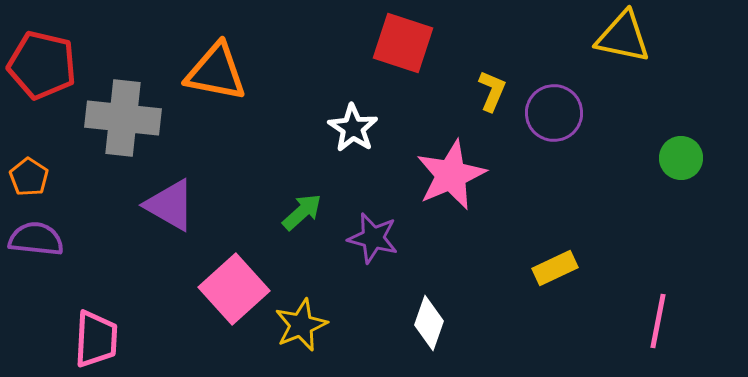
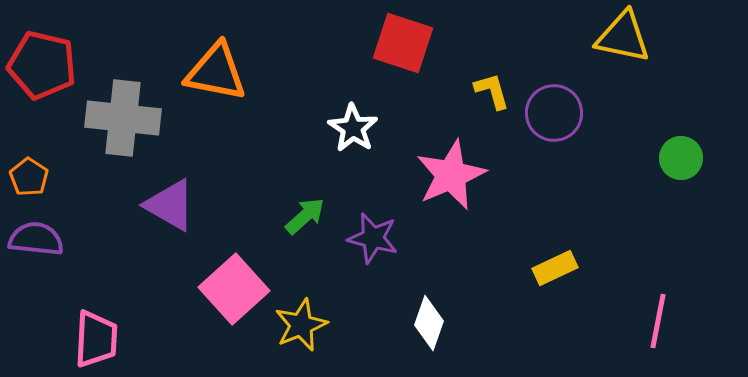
yellow L-shape: rotated 39 degrees counterclockwise
green arrow: moved 3 px right, 4 px down
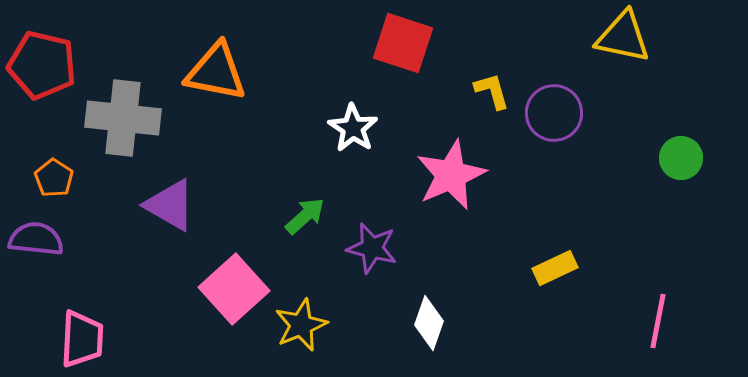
orange pentagon: moved 25 px right, 1 px down
purple star: moved 1 px left, 10 px down
pink trapezoid: moved 14 px left
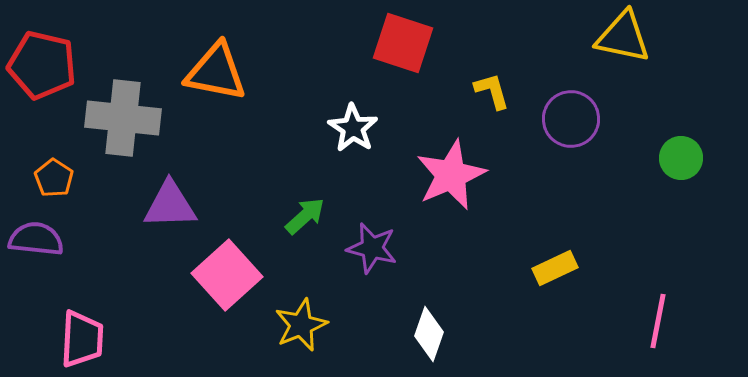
purple circle: moved 17 px right, 6 px down
purple triangle: rotated 32 degrees counterclockwise
pink square: moved 7 px left, 14 px up
white diamond: moved 11 px down
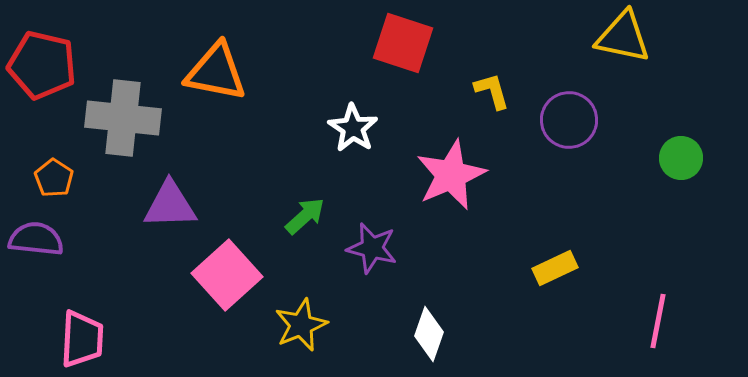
purple circle: moved 2 px left, 1 px down
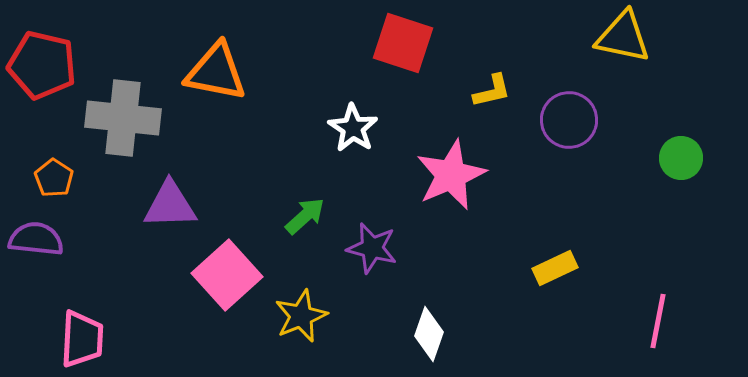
yellow L-shape: rotated 93 degrees clockwise
yellow star: moved 9 px up
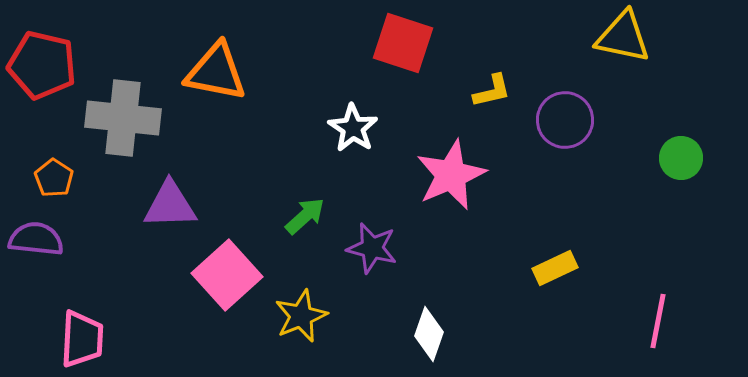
purple circle: moved 4 px left
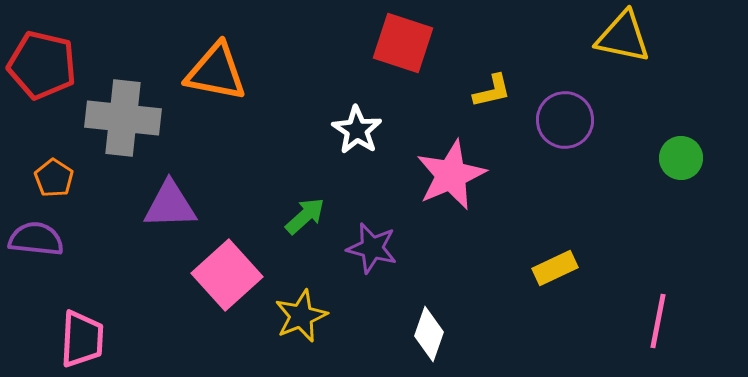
white star: moved 4 px right, 2 px down
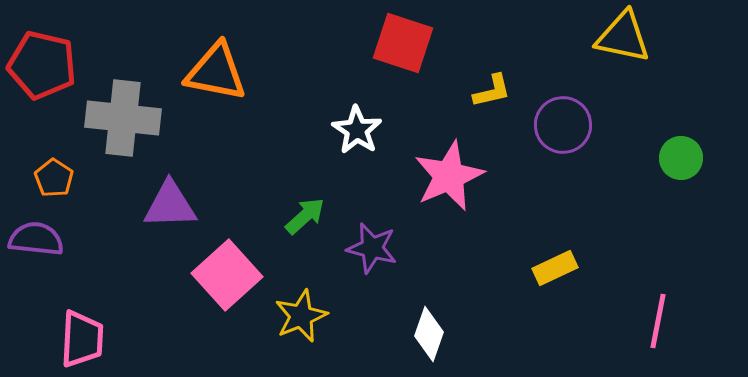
purple circle: moved 2 px left, 5 px down
pink star: moved 2 px left, 1 px down
